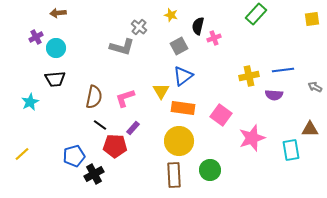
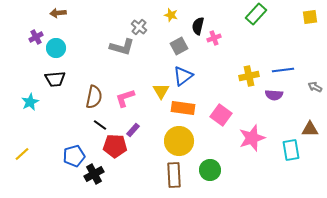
yellow square: moved 2 px left, 2 px up
purple rectangle: moved 2 px down
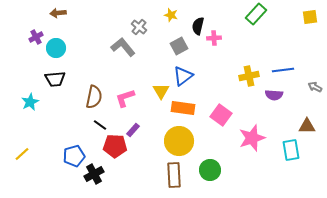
pink cross: rotated 16 degrees clockwise
gray L-shape: moved 1 px right; rotated 145 degrees counterclockwise
brown triangle: moved 3 px left, 3 px up
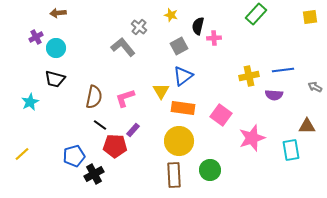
black trapezoid: rotated 20 degrees clockwise
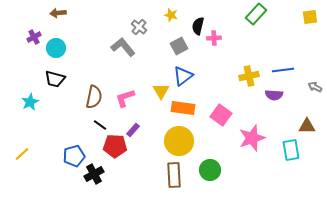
purple cross: moved 2 px left
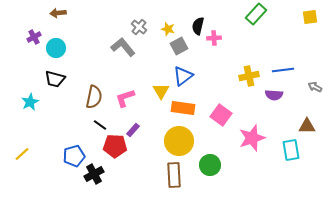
yellow star: moved 3 px left, 14 px down
green circle: moved 5 px up
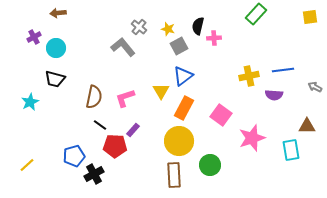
orange rectangle: moved 1 px right; rotated 70 degrees counterclockwise
yellow line: moved 5 px right, 11 px down
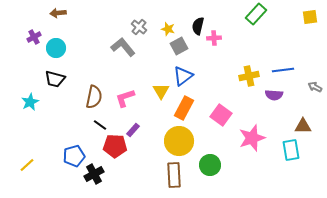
brown triangle: moved 4 px left
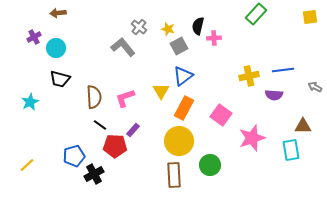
black trapezoid: moved 5 px right
brown semicircle: rotated 15 degrees counterclockwise
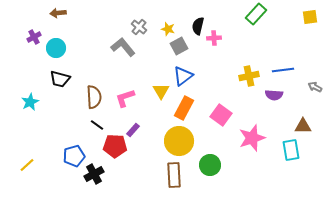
black line: moved 3 px left
